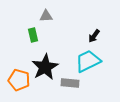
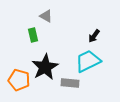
gray triangle: rotated 32 degrees clockwise
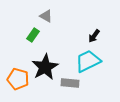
green rectangle: rotated 48 degrees clockwise
orange pentagon: moved 1 px left, 1 px up
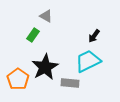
orange pentagon: rotated 20 degrees clockwise
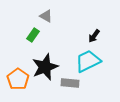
black star: rotated 8 degrees clockwise
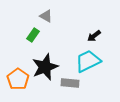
black arrow: rotated 16 degrees clockwise
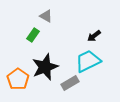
gray rectangle: rotated 36 degrees counterclockwise
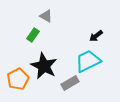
black arrow: moved 2 px right
black star: moved 1 px left, 1 px up; rotated 24 degrees counterclockwise
orange pentagon: rotated 10 degrees clockwise
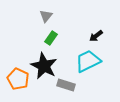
gray triangle: rotated 40 degrees clockwise
green rectangle: moved 18 px right, 3 px down
orange pentagon: rotated 20 degrees counterclockwise
gray rectangle: moved 4 px left, 2 px down; rotated 48 degrees clockwise
